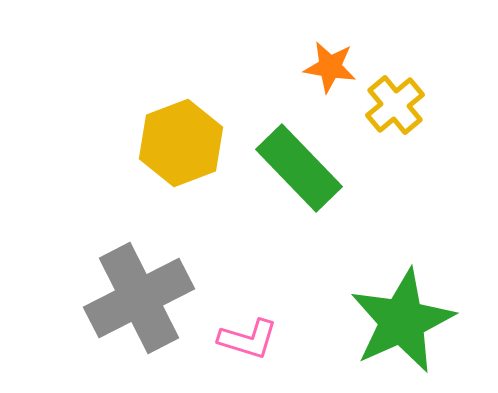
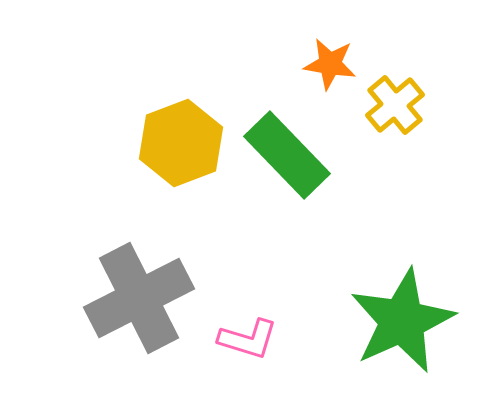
orange star: moved 3 px up
green rectangle: moved 12 px left, 13 px up
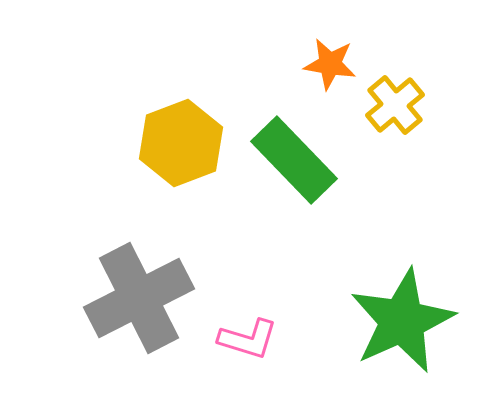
green rectangle: moved 7 px right, 5 px down
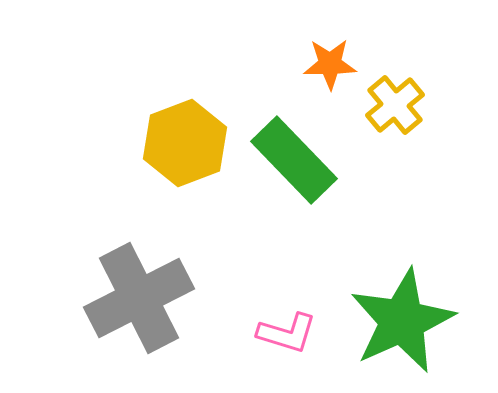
orange star: rotated 10 degrees counterclockwise
yellow hexagon: moved 4 px right
pink L-shape: moved 39 px right, 6 px up
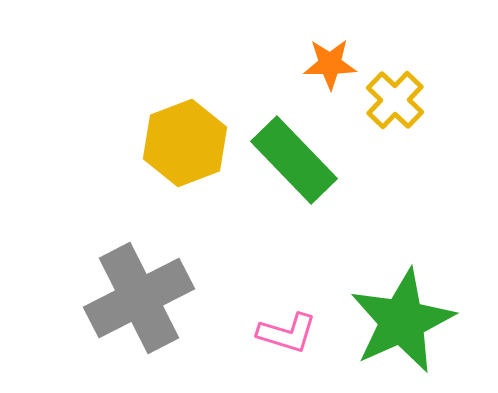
yellow cross: moved 5 px up; rotated 6 degrees counterclockwise
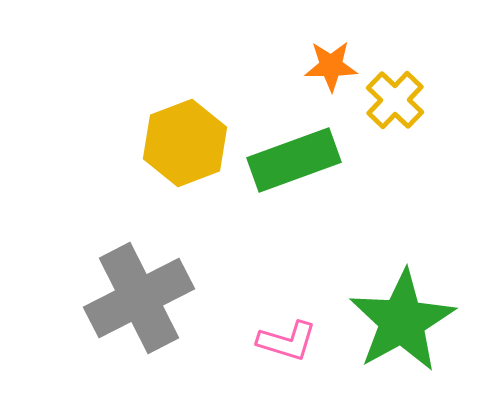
orange star: moved 1 px right, 2 px down
green rectangle: rotated 66 degrees counterclockwise
green star: rotated 5 degrees counterclockwise
pink L-shape: moved 8 px down
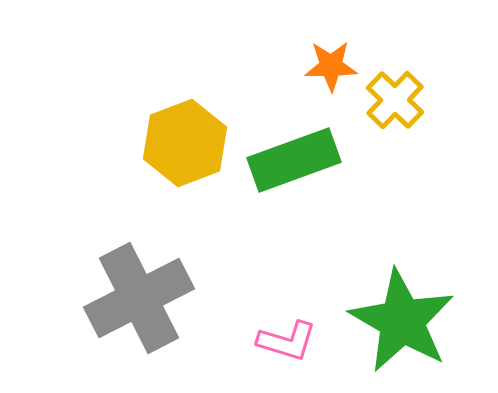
green star: rotated 13 degrees counterclockwise
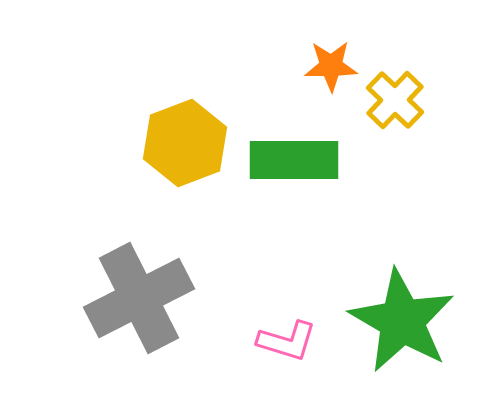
green rectangle: rotated 20 degrees clockwise
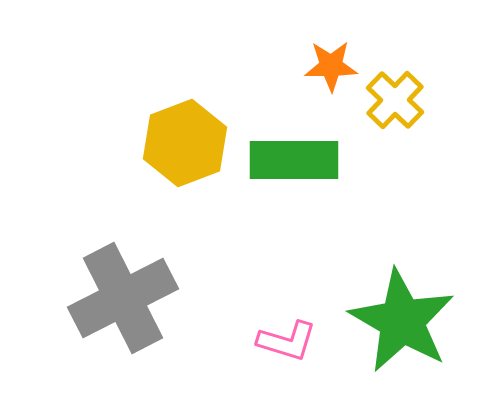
gray cross: moved 16 px left
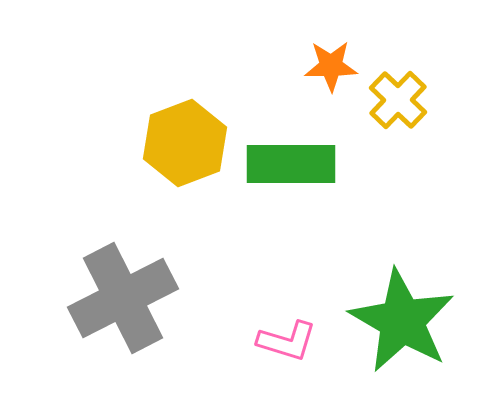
yellow cross: moved 3 px right
green rectangle: moved 3 px left, 4 px down
